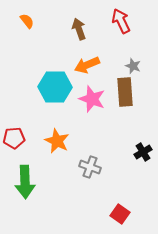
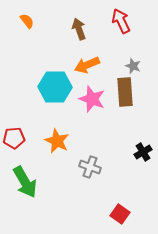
green arrow: rotated 28 degrees counterclockwise
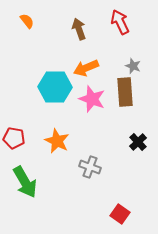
red arrow: moved 1 px left, 1 px down
orange arrow: moved 1 px left, 3 px down
red pentagon: rotated 15 degrees clockwise
black cross: moved 5 px left, 10 px up; rotated 12 degrees counterclockwise
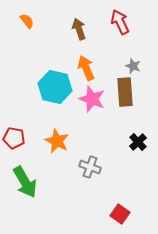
orange arrow: rotated 90 degrees clockwise
cyan hexagon: rotated 12 degrees clockwise
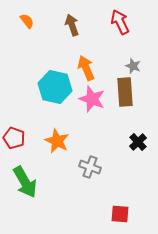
brown arrow: moved 7 px left, 4 px up
red pentagon: rotated 10 degrees clockwise
red square: rotated 30 degrees counterclockwise
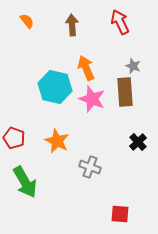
brown arrow: rotated 15 degrees clockwise
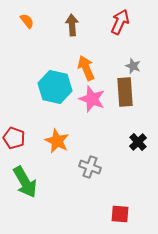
red arrow: rotated 50 degrees clockwise
